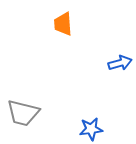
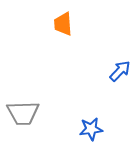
blue arrow: moved 8 px down; rotated 30 degrees counterclockwise
gray trapezoid: rotated 16 degrees counterclockwise
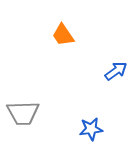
orange trapezoid: moved 11 px down; rotated 30 degrees counterclockwise
blue arrow: moved 4 px left; rotated 10 degrees clockwise
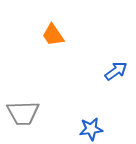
orange trapezoid: moved 10 px left
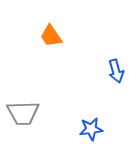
orange trapezoid: moved 2 px left, 1 px down
blue arrow: rotated 110 degrees clockwise
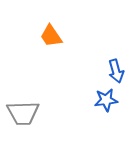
blue star: moved 15 px right, 29 px up
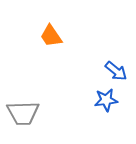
blue arrow: rotated 35 degrees counterclockwise
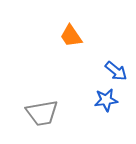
orange trapezoid: moved 20 px right
gray trapezoid: moved 19 px right; rotated 8 degrees counterclockwise
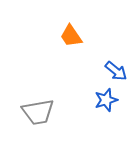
blue star: rotated 10 degrees counterclockwise
gray trapezoid: moved 4 px left, 1 px up
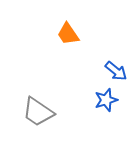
orange trapezoid: moved 3 px left, 2 px up
gray trapezoid: rotated 44 degrees clockwise
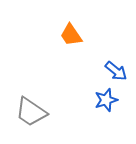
orange trapezoid: moved 3 px right, 1 px down
gray trapezoid: moved 7 px left
